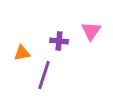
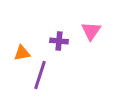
purple line: moved 4 px left
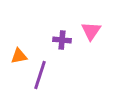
purple cross: moved 3 px right, 1 px up
orange triangle: moved 3 px left, 3 px down
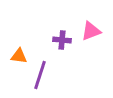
pink triangle: rotated 35 degrees clockwise
orange triangle: rotated 18 degrees clockwise
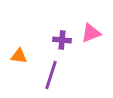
pink triangle: moved 2 px down
purple line: moved 11 px right
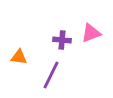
orange triangle: moved 1 px down
purple line: rotated 8 degrees clockwise
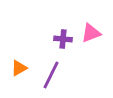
purple cross: moved 1 px right, 1 px up
orange triangle: moved 11 px down; rotated 36 degrees counterclockwise
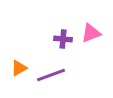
purple line: rotated 44 degrees clockwise
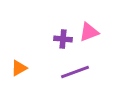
pink triangle: moved 2 px left, 1 px up
purple line: moved 24 px right, 3 px up
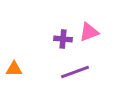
orange triangle: moved 5 px left, 1 px down; rotated 30 degrees clockwise
